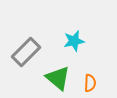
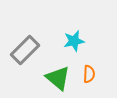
gray rectangle: moved 1 px left, 2 px up
orange semicircle: moved 1 px left, 9 px up
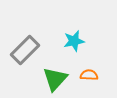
orange semicircle: moved 1 px down; rotated 90 degrees counterclockwise
green triangle: moved 3 px left, 1 px down; rotated 32 degrees clockwise
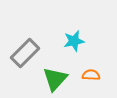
gray rectangle: moved 3 px down
orange semicircle: moved 2 px right
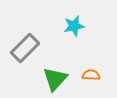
cyan star: moved 15 px up
gray rectangle: moved 5 px up
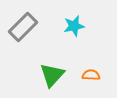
gray rectangle: moved 2 px left, 21 px up
green triangle: moved 3 px left, 4 px up
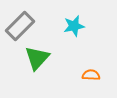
gray rectangle: moved 3 px left, 1 px up
green triangle: moved 15 px left, 17 px up
